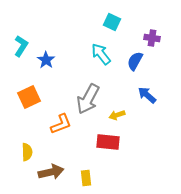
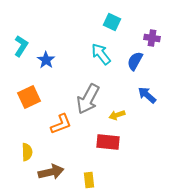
yellow rectangle: moved 3 px right, 2 px down
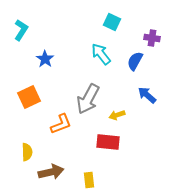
cyan L-shape: moved 16 px up
blue star: moved 1 px left, 1 px up
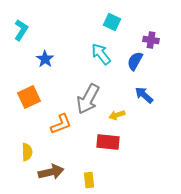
purple cross: moved 1 px left, 2 px down
blue arrow: moved 3 px left
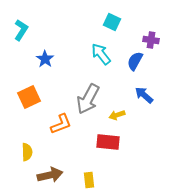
brown arrow: moved 1 px left, 3 px down
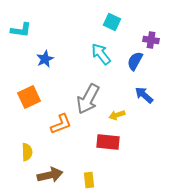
cyan L-shape: rotated 65 degrees clockwise
blue star: rotated 12 degrees clockwise
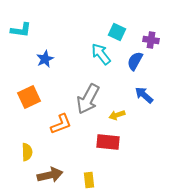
cyan square: moved 5 px right, 10 px down
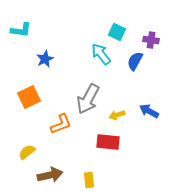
blue arrow: moved 5 px right, 16 px down; rotated 12 degrees counterclockwise
yellow semicircle: rotated 126 degrees counterclockwise
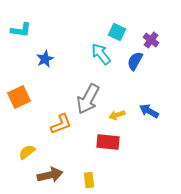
purple cross: rotated 28 degrees clockwise
orange square: moved 10 px left
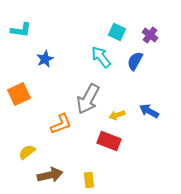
purple cross: moved 1 px left, 5 px up
cyan arrow: moved 3 px down
orange square: moved 3 px up
red rectangle: moved 1 px right, 1 px up; rotated 15 degrees clockwise
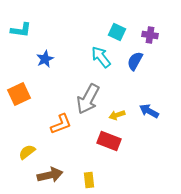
purple cross: rotated 28 degrees counterclockwise
